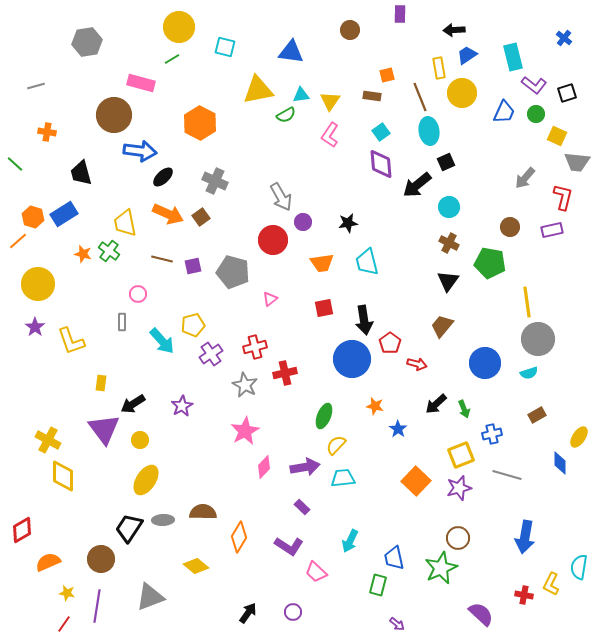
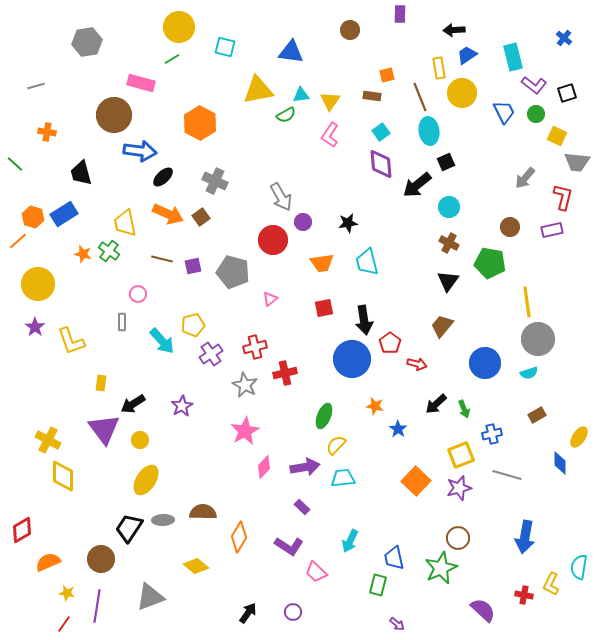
blue trapezoid at (504, 112): rotated 50 degrees counterclockwise
purple semicircle at (481, 614): moved 2 px right, 4 px up
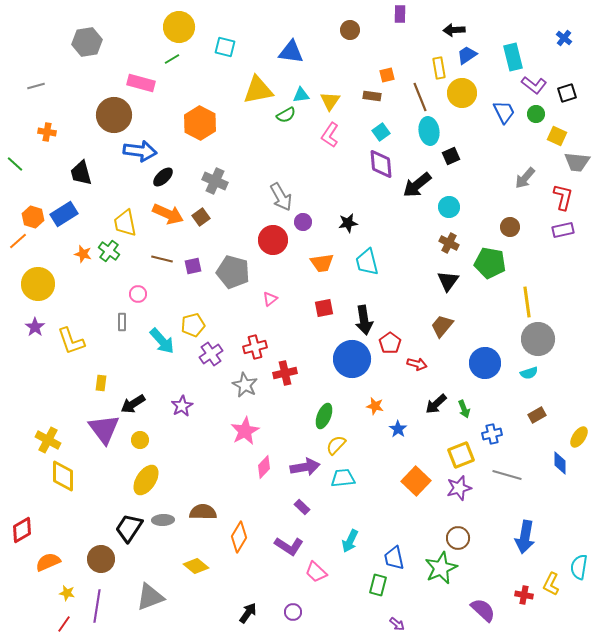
black square at (446, 162): moved 5 px right, 6 px up
purple rectangle at (552, 230): moved 11 px right
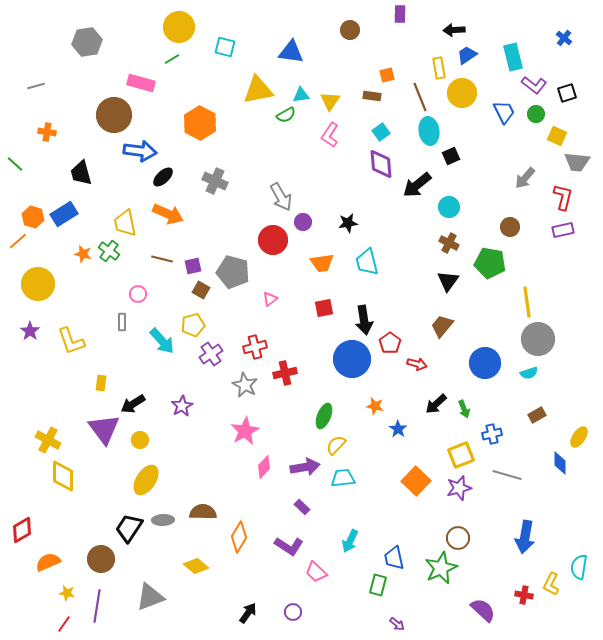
brown square at (201, 217): moved 73 px down; rotated 24 degrees counterclockwise
purple star at (35, 327): moved 5 px left, 4 px down
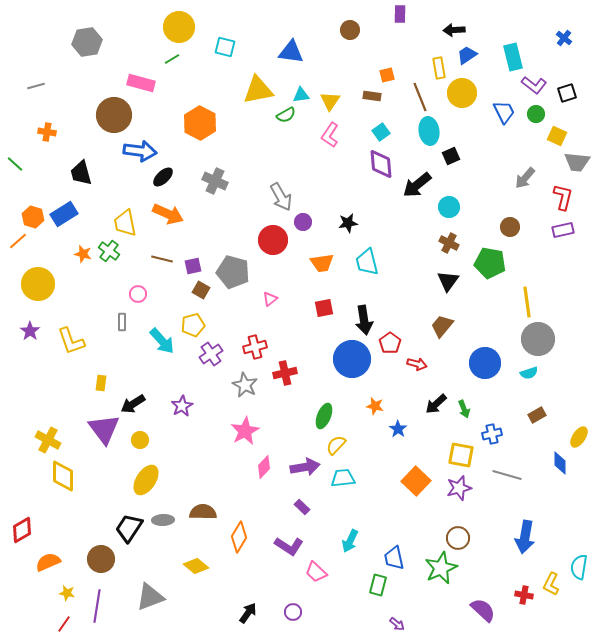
yellow square at (461, 455): rotated 32 degrees clockwise
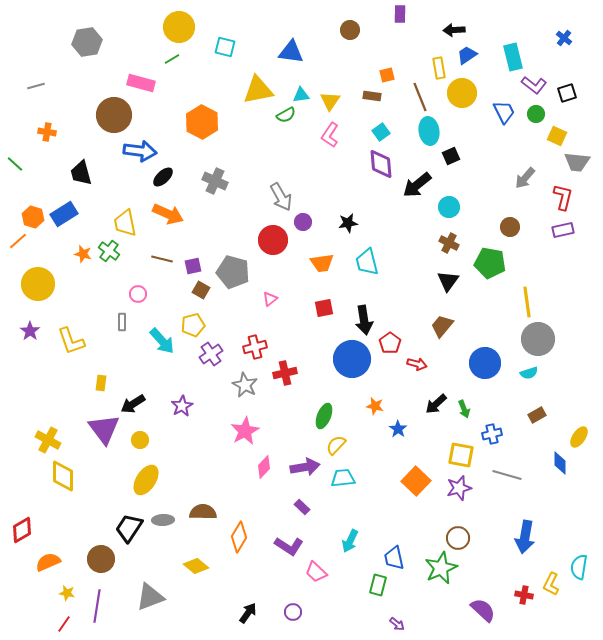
orange hexagon at (200, 123): moved 2 px right, 1 px up
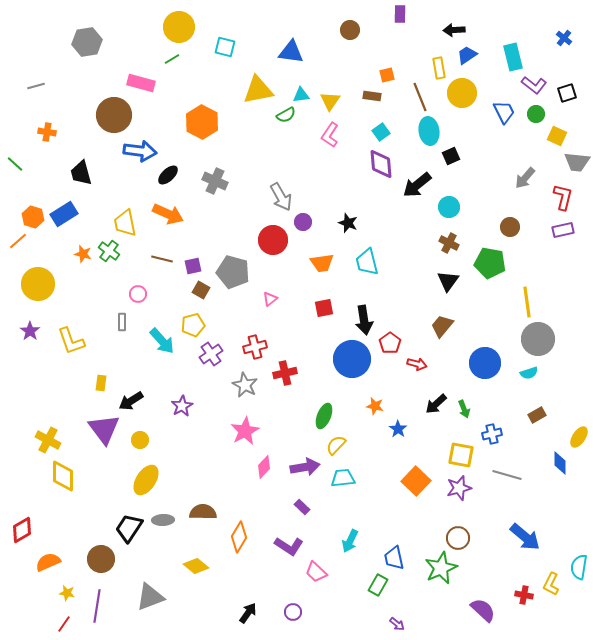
black ellipse at (163, 177): moved 5 px right, 2 px up
black star at (348, 223): rotated 30 degrees clockwise
black arrow at (133, 404): moved 2 px left, 3 px up
blue arrow at (525, 537): rotated 60 degrees counterclockwise
green rectangle at (378, 585): rotated 15 degrees clockwise
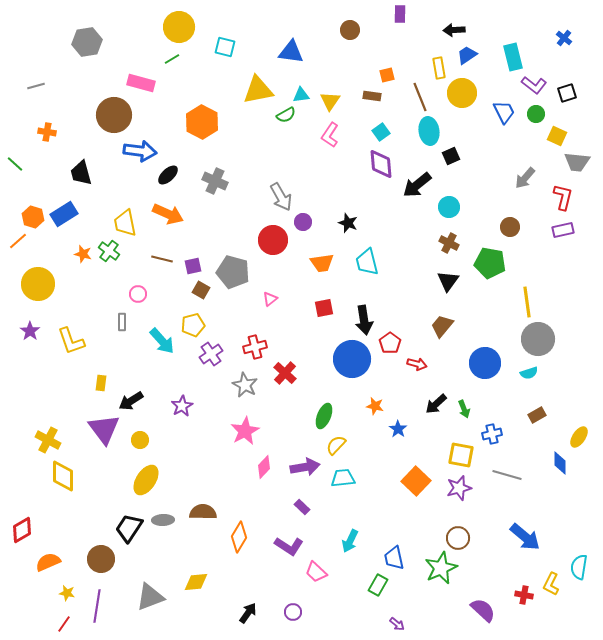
red cross at (285, 373): rotated 35 degrees counterclockwise
yellow diamond at (196, 566): moved 16 px down; rotated 45 degrees counterclockwise
